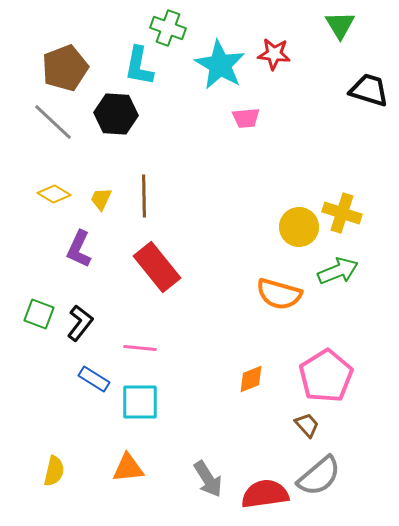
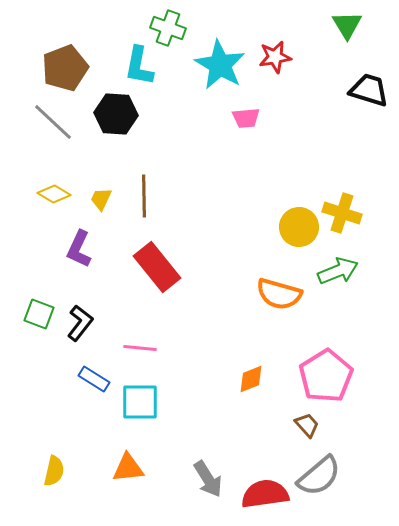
green triangle: moved 7 px right
red star: moved 1 px right, 3 px down; rotated 16 degrees counterclockwise
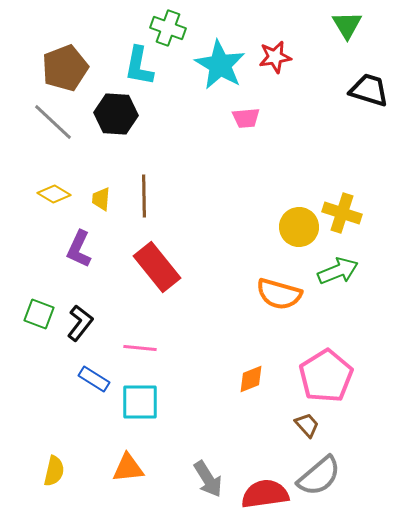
yellow trapezoid: rotated 20 degrees counterclockwise
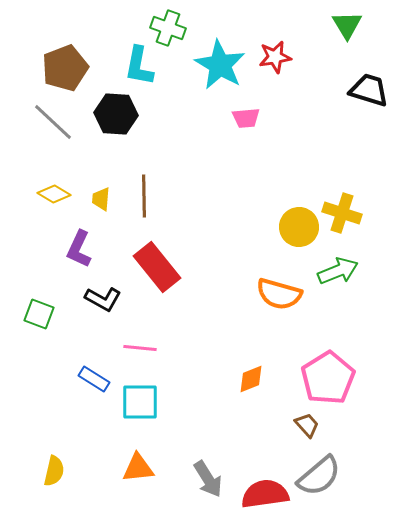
black L-shape: moved 23 px right, 24 px up; rotated 81 degrees clockwise
pink pentagon: moved 2 px right, 2 px down
orange triangle: moved 10 px right
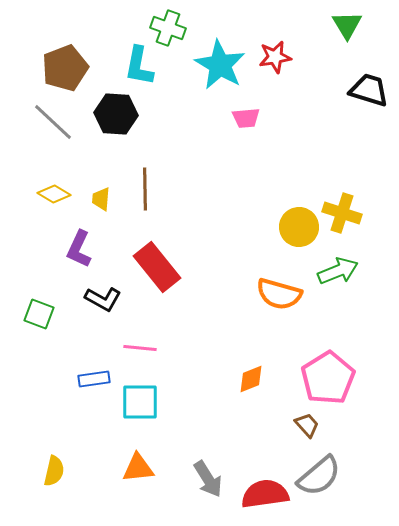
brown line: moved 1 px right, 7 px up
blue rectangle: rotated 40 degrees counterclockwise
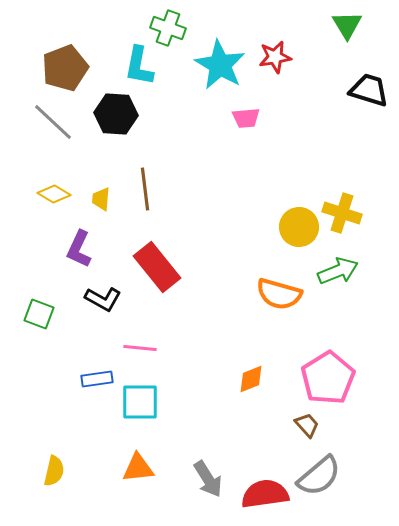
brown line: rotated 6 degrees counterclockwise
blue rectangle: moved 3 px right
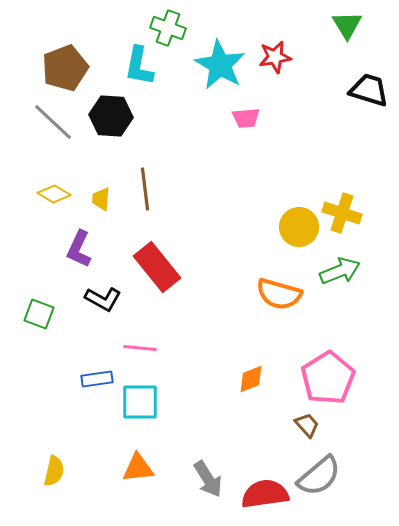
black hexagon: moved 5 px left, 2 px down
green arrow: moved 2 px right
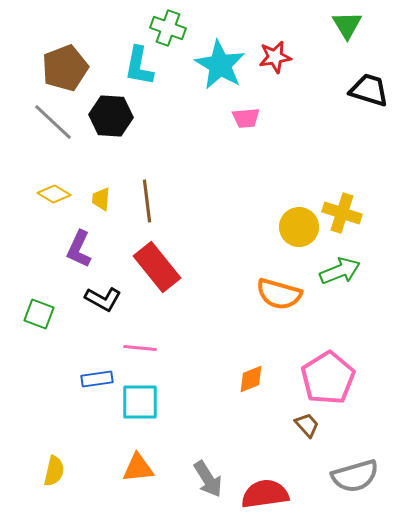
brown line: moved 2 px right, 12 px down
gray semicircle: moved 36 px right; rotated 24 degrees clockwise
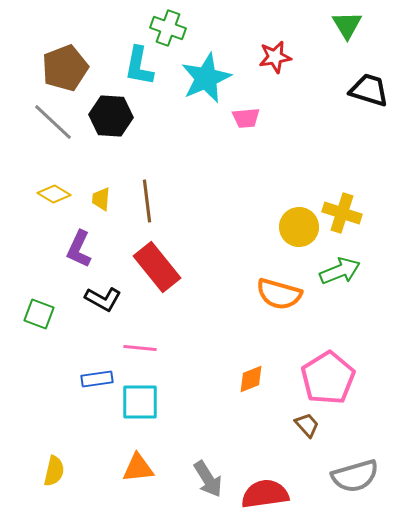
cyan star: moved 14 px left, 13 px down; rotated 18 degrees clockwise
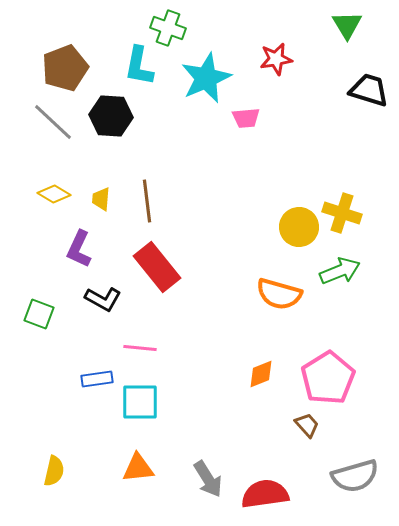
red star: moved 1 px right, 2 px down
orange diamond: moved 10 px right, 5 px up
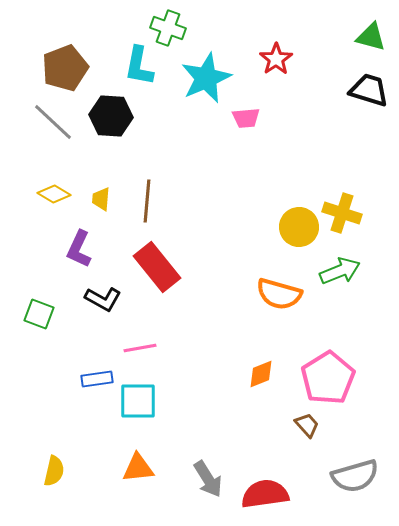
green triangle: moved 24 px right, 12 px down; rotated 44 degrees counterclockwise
red star: rotated 24 degrees counterclockwise
brown line: rotated 12 degrees clockwise
pink line: rotated 16 degrees counterclockwise
cyan square: moved 2 px left, 1 px up
